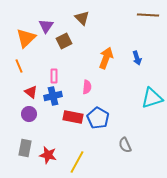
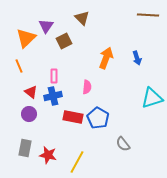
gray semicircle: moved 2 px left, 1 px up; rotated 14 degrees counterclockwise
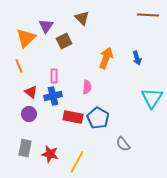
cyan triangle: rotated 40 degrees counterclockwise
red star: moved 2 px right, 1 px up
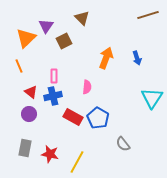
brown line: rotated 20 degrees counterclockwise
red rectangle: rotated 18 degrees clockwise
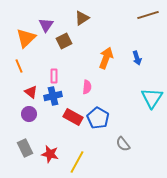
brown triangle: rotated 42 degrees clockwise
purple triangle: moved 1 px up
gray rectangle: rotated 36 degrees counterclockwise
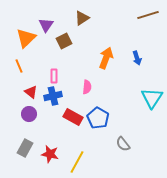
gray rectangle: rotated 54 degrees clockwise
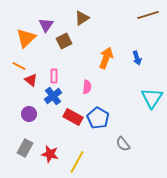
orange line: rotated 40 degrees counterclockwise
red triangle: moved 12 px up
blue cross: rotated 24 degrees counterclockwise
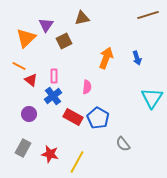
brown triangle: rotated 21 degrees clockwise
gray rectangle: moved 2 px left
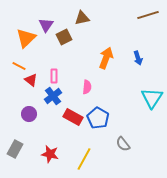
brown square: moved 4 px up
blue arrow: moved 1 px right
gray rectangle: moved 8 px left, 1 px down
yellow line: moved 7 px right, 3 px up
